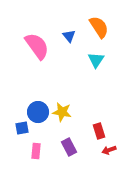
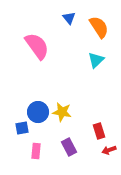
blue triangle: moved 18 px up
cyan triangle: rotated 12 degrees clockwise
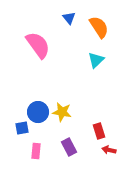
pink semicircle: moved 1 px right, 1 px up
red arrow: rotated 32 degrees clockwise
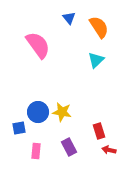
blue square: moved 3 px left
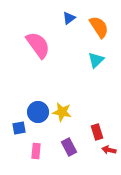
blue triangle: rotated 32 degrees clockwise
red rectangle: moved 2 px left, 1 px down
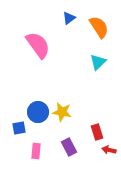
cyan triangle: moved 2 px right, 2 px down
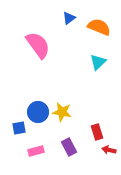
orange semicircle: rotated 35 degrees counterclockwise
pink rectangle: rotated 70 degrees clockwise
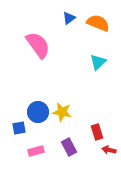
orange semicircle: moved 1 px left, 4 px up
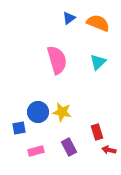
pink semicircle: moved 19 px right, 15 px down; rotated 20 degrees clockwise
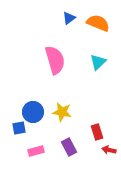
pink semicircle: moved 2 px left
blue circle: moved 5 px left
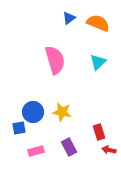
red rectangle: moved 2 px right
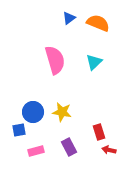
cyan triangle: moved 4 px left
blue square: moved 2 px down
